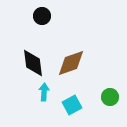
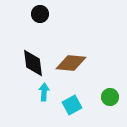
black circle: moved 2 px left, 2 px up
brown diamond: rotated 24 degrees clockwise
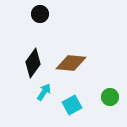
black diamond: rotated 44 degrees clockwise
cyan arrow: rotated 30 degrees clockwise
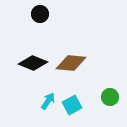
black diamond: rotated 76 degrees clockwise
cyan arrow: moved 4 px right, 9 px down
